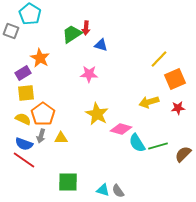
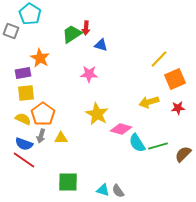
purple rectangle: rotated 21 degrees clockwise
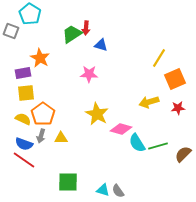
yellow line: moved 1 px up; rotated 12 degrees counterclockwise
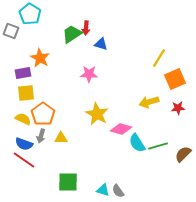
blue triangle: moved 1 px up
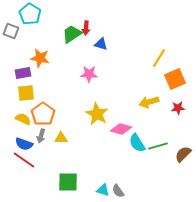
orange star: rotated 18 degrees counterclockwise
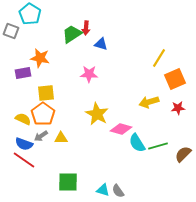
yellow square: moved 20 px right
gray arrow: rotated 40 degrees clockwise
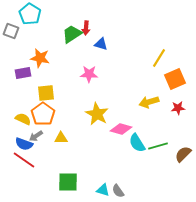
gray arrow: moved 5 px left
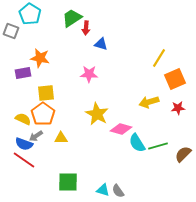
green trapezoid: moved 16 px up
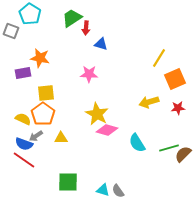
pink diamond: moved 14 px left, 1 px down
green line: moved 11 px right, 2 px down
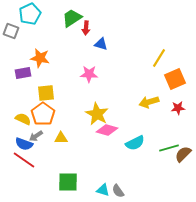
cyan pentagon: rotated 15 degrees clockwise
cyan semicircle: moved 2 px left; rotated 84 degrees counterclockwise
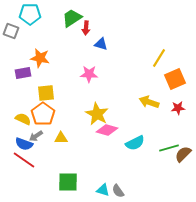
cyan pentagon: rotated 25 degrees clockwise
yellow arrow: rotated 36 degrees clockwise
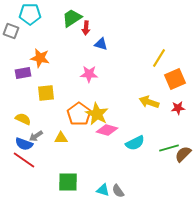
orange pentagon: moved 36 px right
